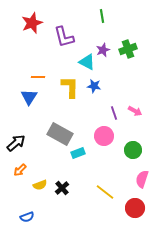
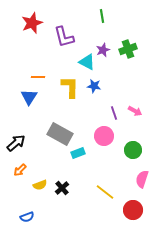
red circle: moved 2 px left, 2 px down
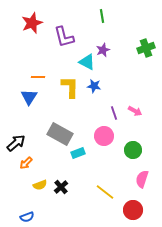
green cross: moved 18 px right, 1 px up
orange arrow: moved 6 px right, 7 px up
black cross: moved 1 px left, 1 px up
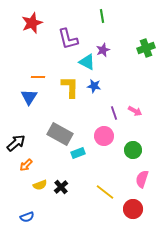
purple L-shape: moved 4 px right, 2 px down
orange arrow: moved 2 px down
red circle: moved 1 px up
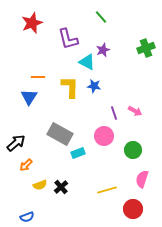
green line: moved 1 px left, 1 px down; rotated 32 degrees counterclockwise
yellow line: moved 2 px right, 2 px up; rotated 54 degrees counterclockwise
